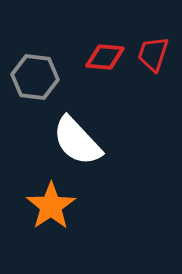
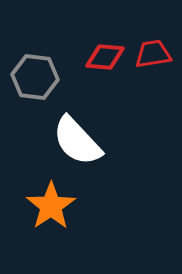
red trapezoid: rotated 63 degrees clockwise
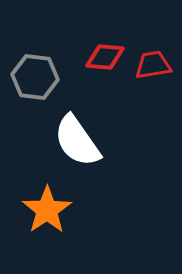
red trapezoid: moved 11 px down
white semicircle: rotated 8 degrees clockwise
orange star: moved 4 px left, 4 px down
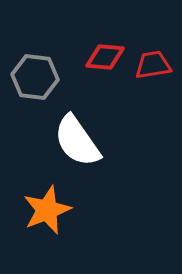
orange star: rotated 12 degrees clockwise
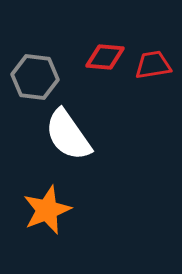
white semicircle: moved 9 px left, 6 px up
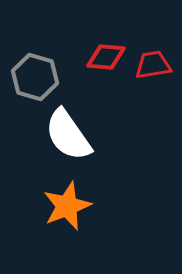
red diamond: moved 1 px right
gray hexagon: rotated 9 degrees clockwise
orange star: moved 20 px right, 4 px up
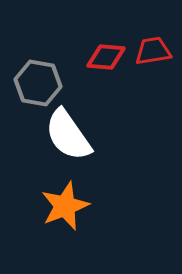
red trapezoid: moved 14 px up
gray hexagon: moved 3 px right, 6 px down; rotated 6 degrees counterclockwise
orange star: moved 2 px left
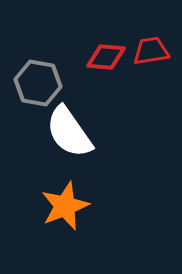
red trapezoid: moved 2 px left
white semicircle: moved 1 px right, 3 px up
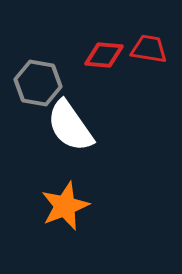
red trapezoid: moved 2 px left, 2 px up; rotated 18 degrees clockwise
red diamond: moved 2 px left, 2 px up
white semicircle: moved 1 px right, 6 px up
